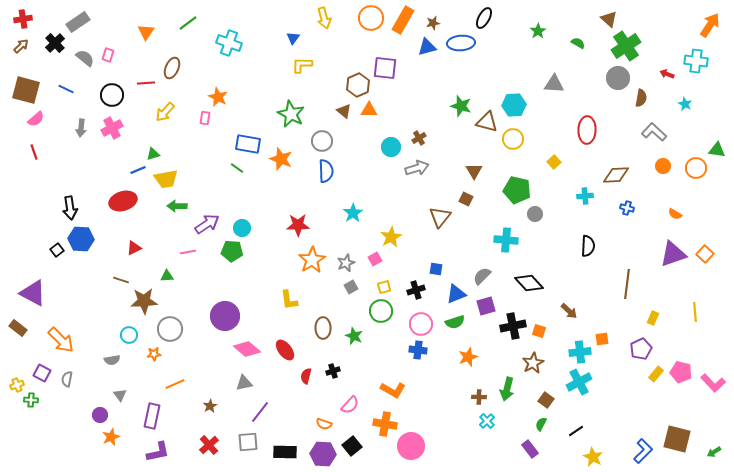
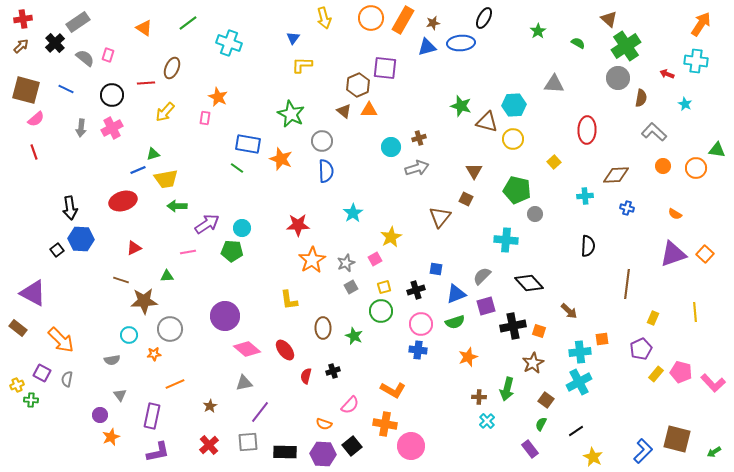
orange arrow at (710, 25): moved 9 px left, 1 px up
orange triangle at (146, 32): moved 2 px left, 4 px up; rotated 30 degrees counterclockwise
brown cross at (419, 138): rotated 16 degrees clockwise
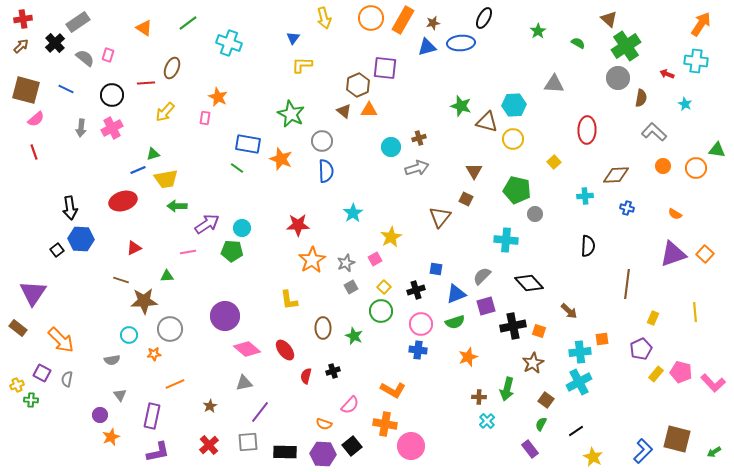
yellow square at (384, 287): rotated 32 degrees counterclockwise
purple triangle at (33, 293): rotated 36 degrees clockwise
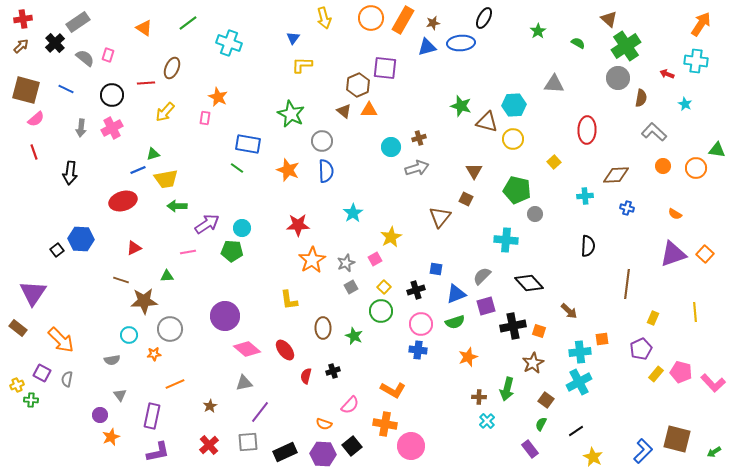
orange star at (281, 159): moved 7 px right, 11 px down
black arrow at (70, 208): moved 35 px up; rotated 15 degrees clockwise
black rectangle at (285, 452): rotated 25 degrees counterclockwise
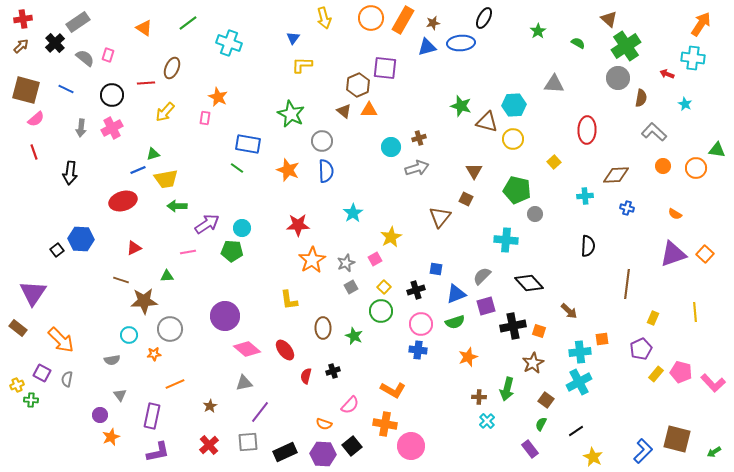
cyan cross at (696, 61): moved 3 px left, 3 px up
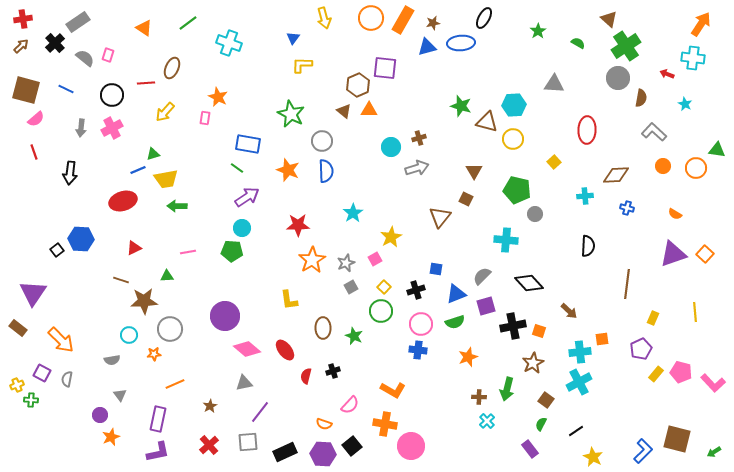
purple arrow at (207, 224): moved 40 px right, 27 px up
purple rectangle at (152, 416): moved 6 px right, 3 px down
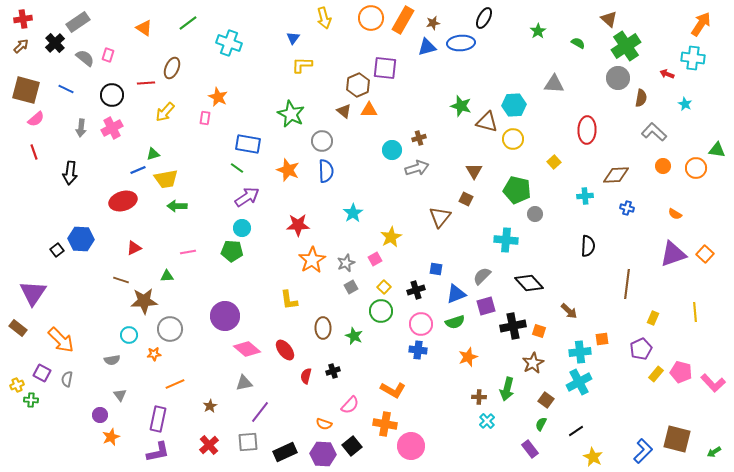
cyan circle at (391, 147): moved 1 px right, 3 px down
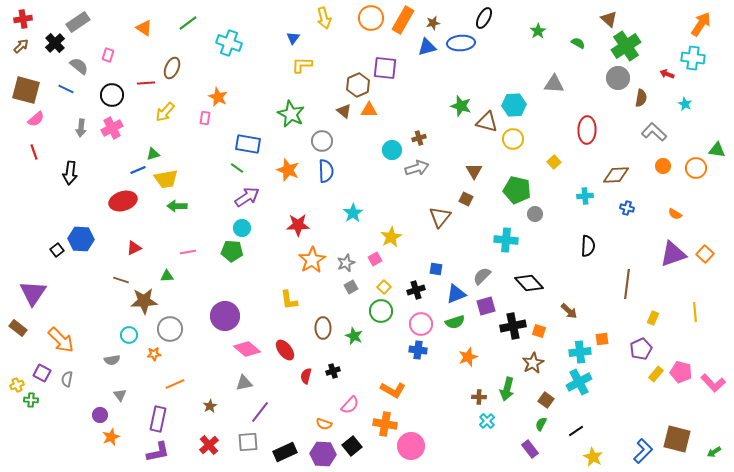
gray semicircle at (85, 58): moved 6 px left, 8 px down
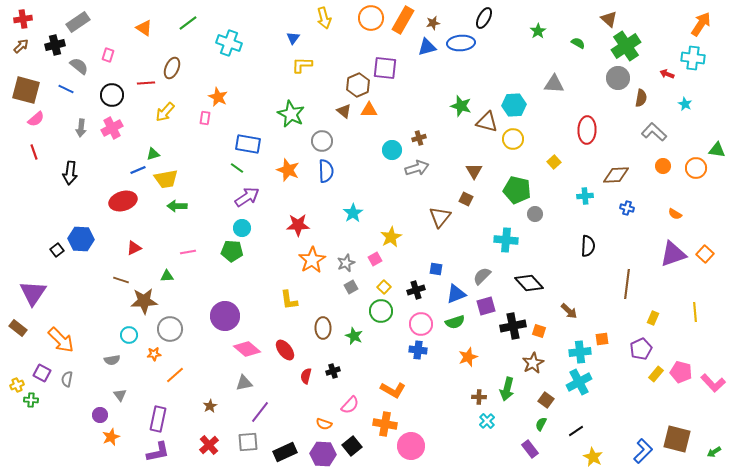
black cross at (55, 43): moved 2 px down; rotated 30 degrees clockwise
orange line at (175, 384): moved 9 px up; rotated 18 degrees counterclockwise
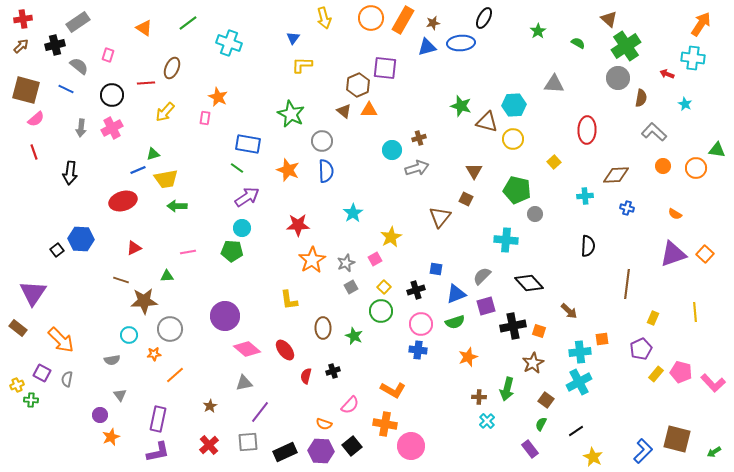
purple hexagon at (323, 454): moved 2 px left, 3 px up
